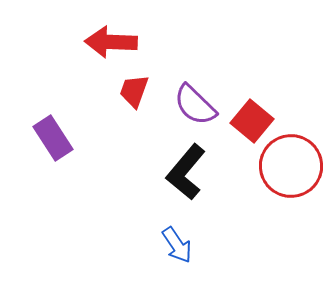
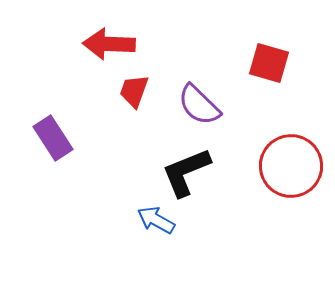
red arrow: moved 2 px left, 2 px down
purple semicircle: moved 4 px right
red square: moved 17 px right, 58 px up; rotated 24 degrees counterclockwise
black L-shape: rotated 28 degrees clockwise
blue arrow: moved 21 px left, 25 px up; rotated 153 degrees clockwise
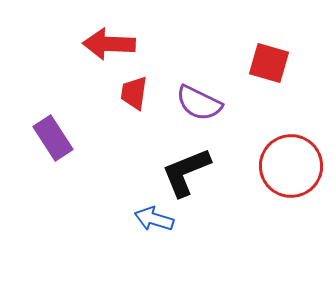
red trapezoid: moved 2 px down; rotated 12 degrees counterclockwise
purple semicircle: moved 2 px up; rotated 18 degrees counterclockwise
blue arrow: moved 2 px left, 1 px up; rotated 12 degrees counterclockwise
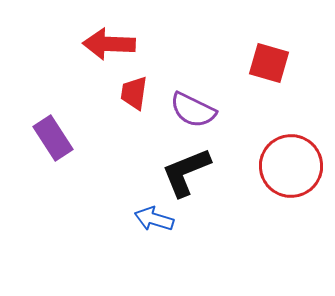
purple semicircle: moved 6 px left, 7 px down
